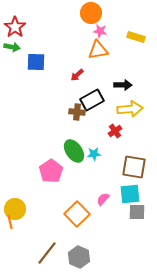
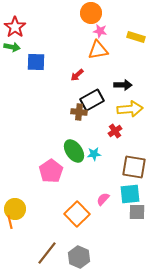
brown cross: moved 2 px right
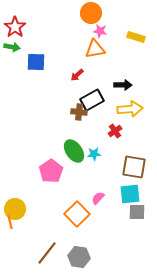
orange triangle: moved 3 px left, 1 px up
pink semicircle: moved 5 px left, 1 px up
gray hexagon: rotated 15 degrees counterclockwise
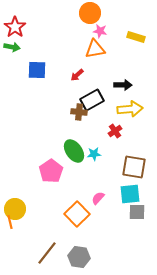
orange circle: moved 1 px left
blue square: moved 1 px right, 8 px down
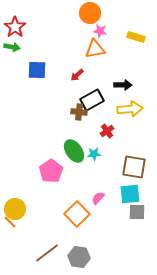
red cross: moved 8 px left
orange line: rotated 32 degrees counterclockwise
brown line: rotated 15 degrees clockwise
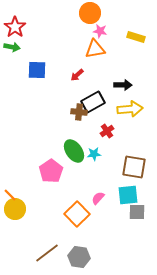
black rectangle: moved 1 px right, 2 px down
cyan square: moved 2 px left, 1 px down
orange line: moved 27 px up
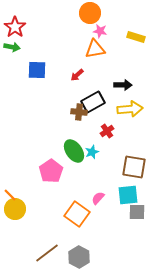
cyan star: moved 2 px left, 2 px up; rotated 16 degrees counterclockwise
orange square: rotated 10 degrees counterclockwise
gray hexagon: rotated 20 degrees clockwise
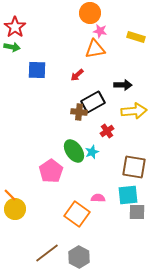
yellow arrow: moved 4 px right, 2 px down
pink semicircle: rotated 48 degrees clockwise
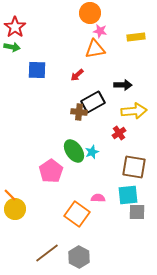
yellow rectangle: rotated 24 degrees counterclockwise
red cross: moved 12 px right, 2 px down
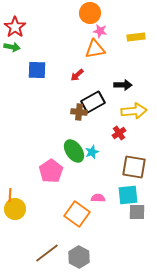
orange line: rotated 48 degrees clockwise
